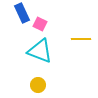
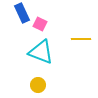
cyan triangle: moved 1 px right, 1 px down
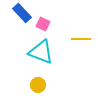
blue rectangle: rotated 18 degrees counterclockwise
pink square: moved 3 px right
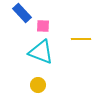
pink square: moved 2 px down; rotated 24 degrees counterclockwise
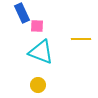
blue rectangle: rotated 18 degrees clockwise
pink square: moved 6 px left
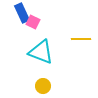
pink square: moved 4 px left, 4 px up; rotated 24 degrees clockwise
yellow circle: moved 5 px right, 1 px down
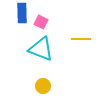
blue rectangle: rotated 24 degrees clockwise
pink square: moved 8 px right
cyan triangle: moved 3 px up
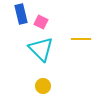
blue rectangle: moved 1 px left, 1 px down; rotated 12 degrees counterclockwise
cyan triangle: rotated 24 degrees clockwise
